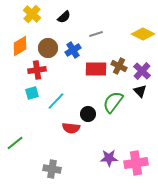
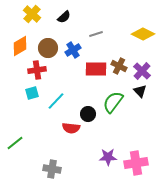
purple star: moved 1 px left, 1 px up
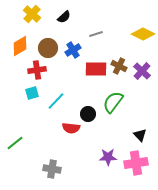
black triangle: moved 44 px down
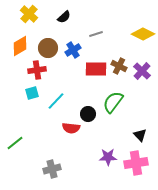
yellow cross: moved 3 px left
gray cross: rotated 24 degrees counterclockwise
